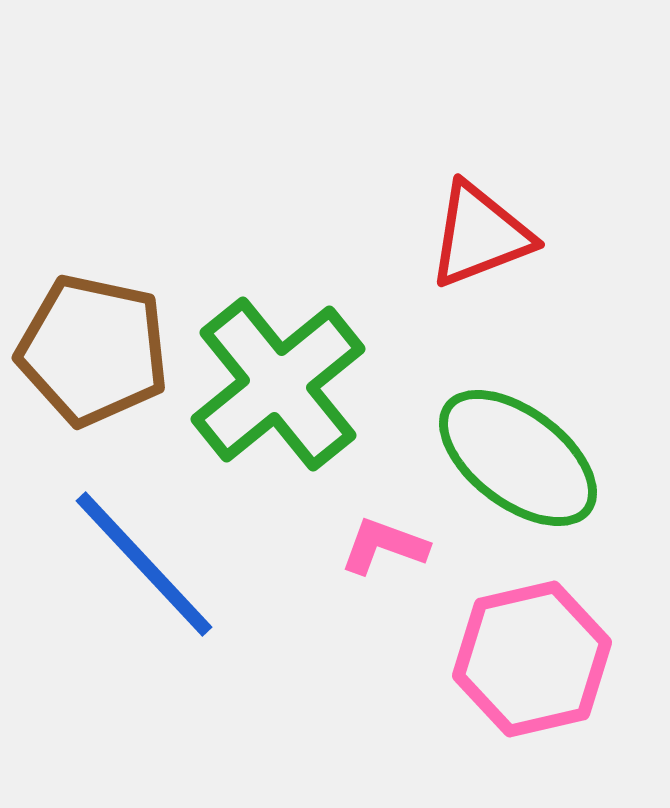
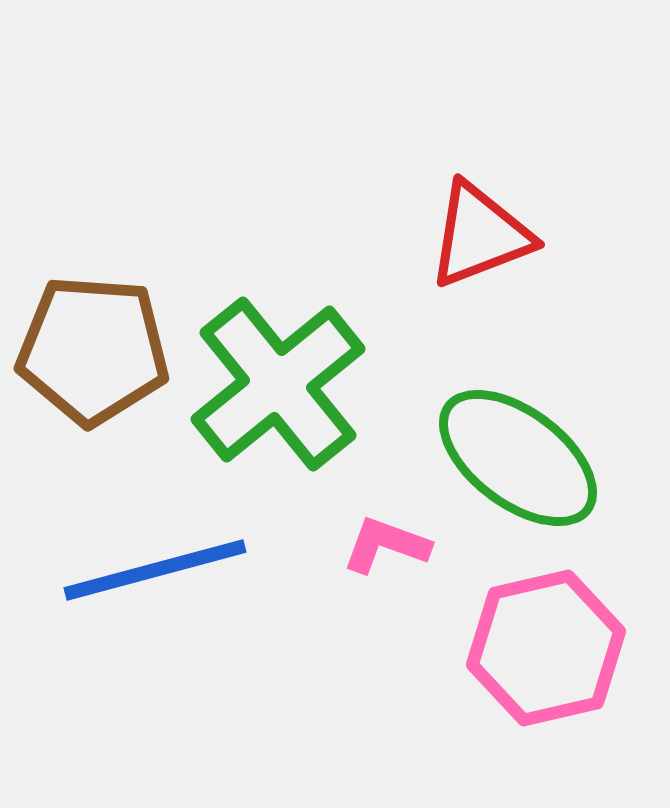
brown pentagon: rotated 8 degrees counterclockwise
pink L-shape: moved 2 px right, 1 px up
blue line: moved 11 px right, 6 px down; rotated 62 degrees counterclockwise
pink hexagon: moved 14 px right, 11 px up
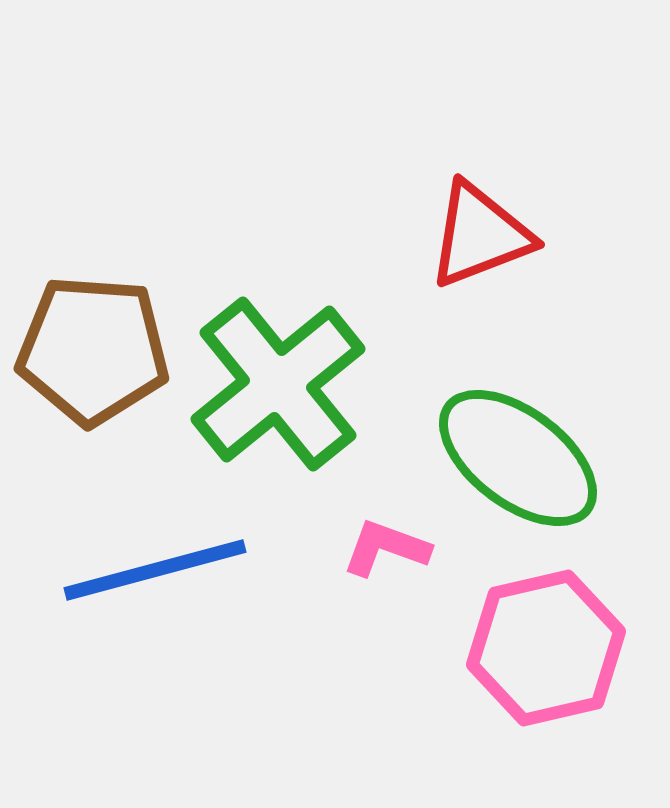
pink L-shape: moved 3 px down
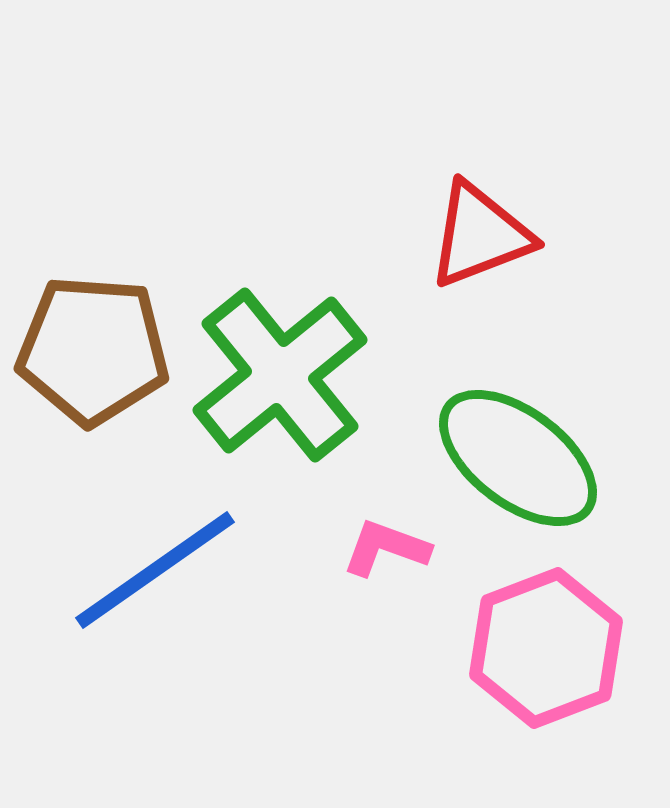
green cross: moved 2 px right, 9 px up
blue line: rotated 20 degrees counterclockwise
pink hexagon: rotated 8 degrees counterclockwise
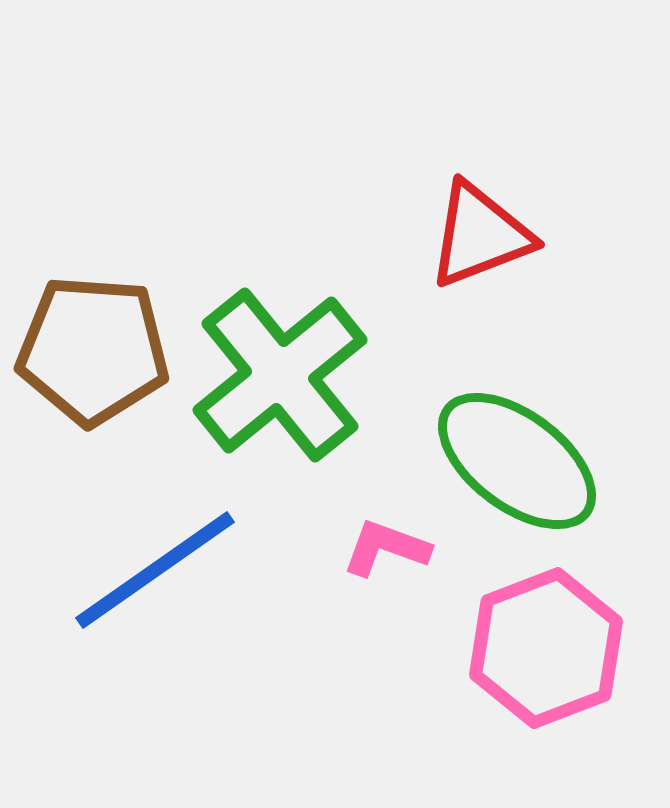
green ellipse: moved 1 px left, 3 px down
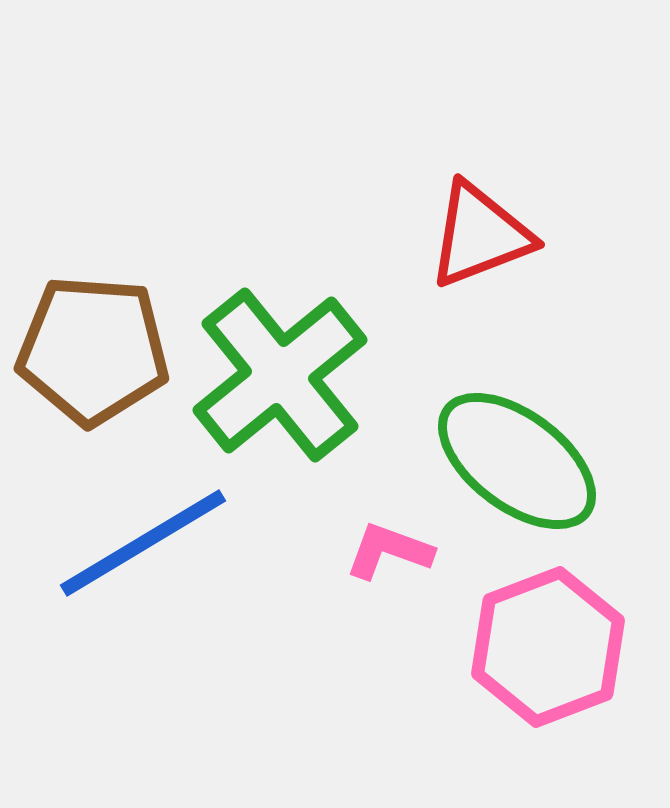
pink L-shape: moved 3 px right, 3 px down
blue line: moved 12 px left, 27 px up; rotated 4 degrees clockwise
pink hexagon: moved 2 px right, 1 px up
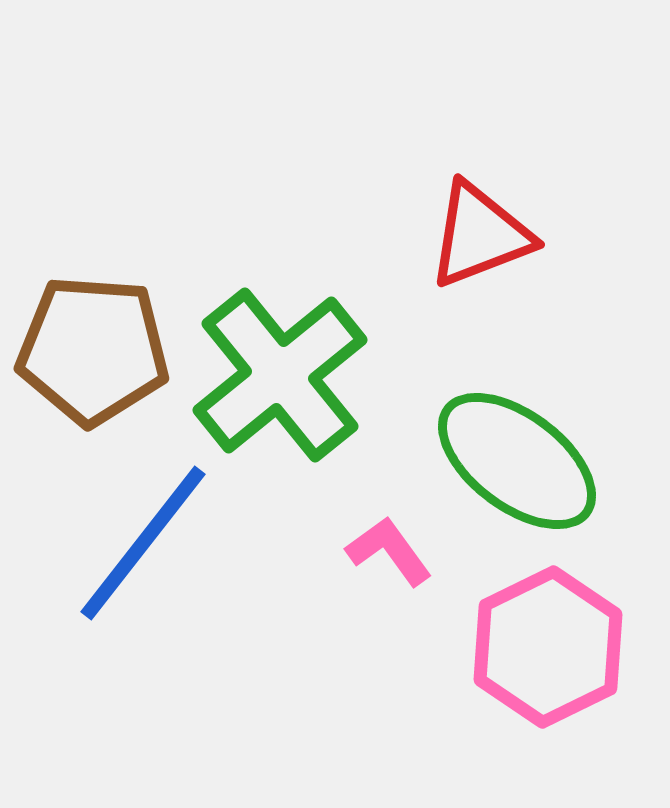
blue line: rotated 21 degrees counterclockwise
pink L-shape: rotated 34 degrees clockwise
pink hexagon: rotated 5 degrees counterclockwise
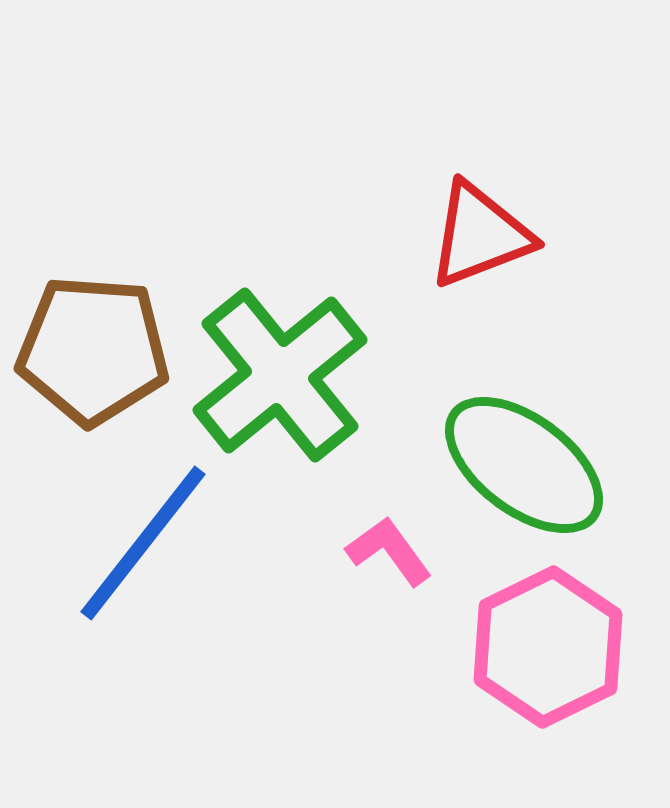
green ellipse: moved 7 px right, 4 px down
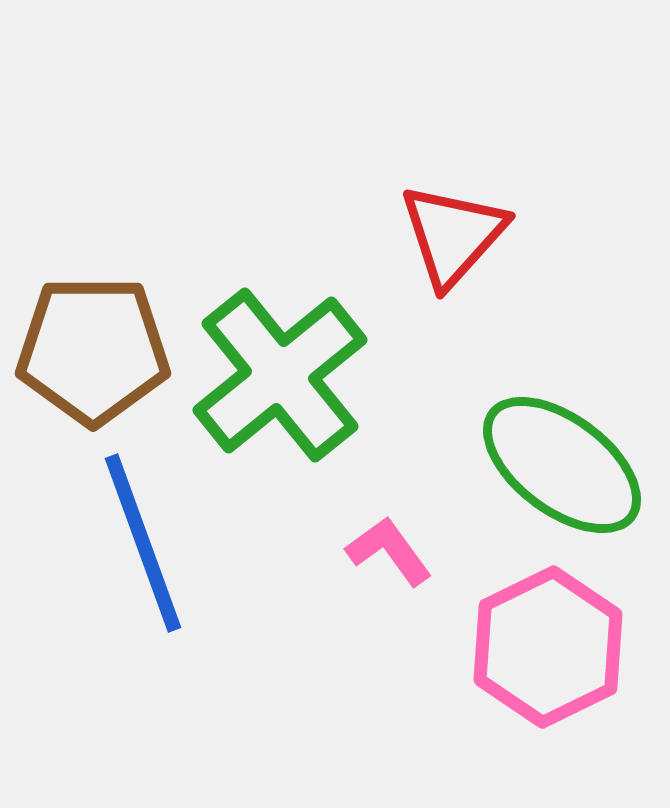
red triangle: moved 27 px left; rotated 27 degrees counterclockwise
brown pentagon: rotated 4 degrees counterclockwise
green ellipse: moved 38 px right
blue line: rotated 58 degrees counterclockwise
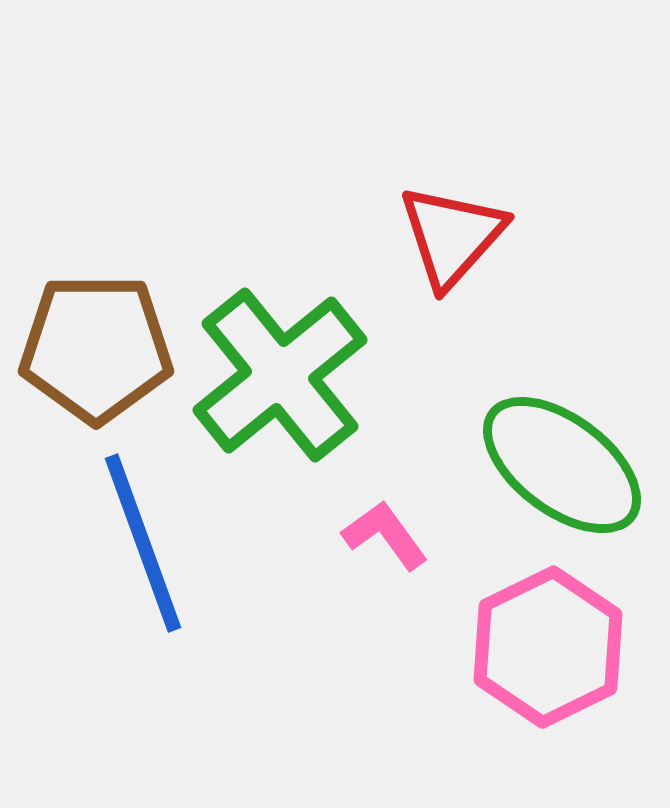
red triangle: moved 1 px left, 1 px down
brown pentagon: moved 3 px right, 2 px up
pink L-shape: moved 4 px left, 16 px up
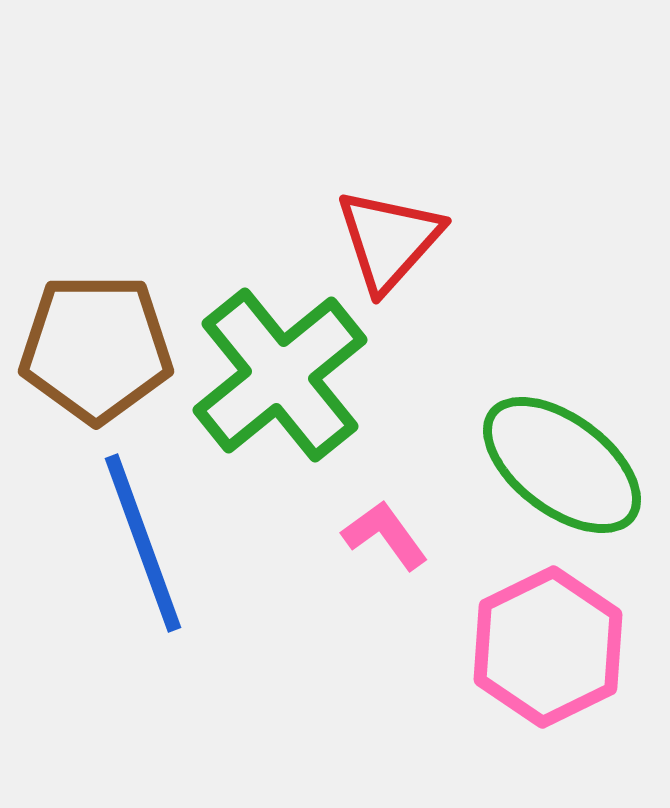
red triangle: moved 63 px left, 4 px down
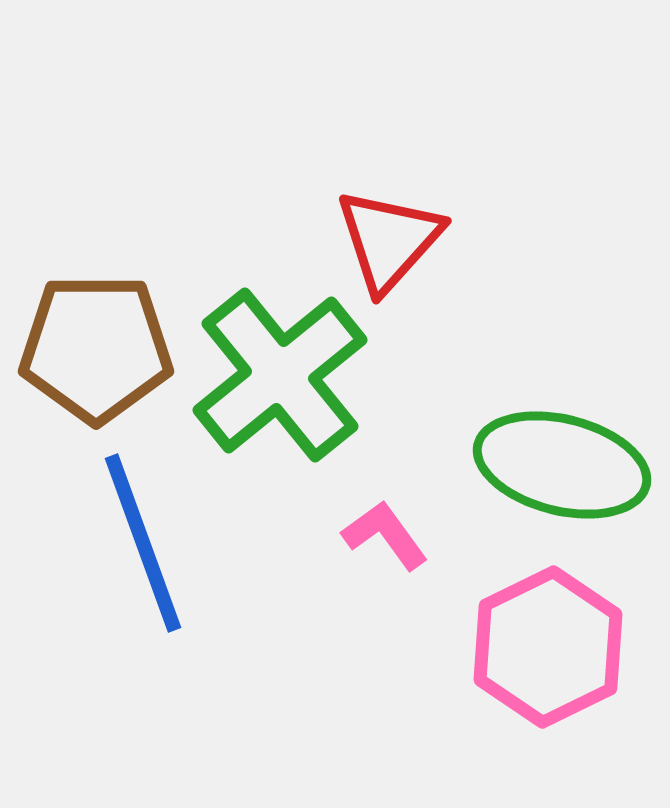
green ellipse: rotated 23 degrees counterclockwise
